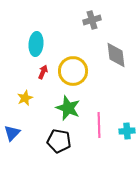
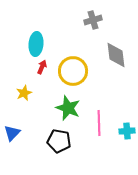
gray cross: moved 1 px right
red arrow: moved 1 px left, 5 px up
yellow star: moved 1 px left, 5 px up
pink line: moved 2 px up
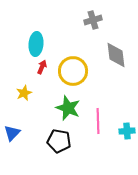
pink line: moved 1 px left, 2 px up
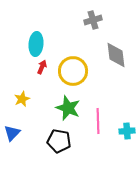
yellow star: moved 2 px left, 6 px down
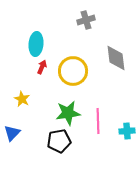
gray cross: moved 7 px left
gray diamond: moved 3 px down
yellow star: rotated 21 degrees counterclockwise
green star: moved 5 px down; rotated 30 degrees counterclockwise
black pentagon: rotated 20 degrees counterclockwise
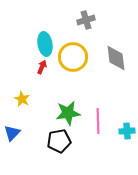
cyan ellipse: moved 9 px right; rotated 15 degrees counterclockwise
yellow circle: moved 14 px up
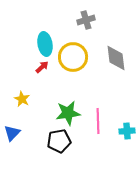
red arrow: rotated 24 degrees clockwise
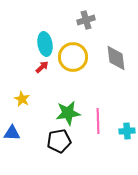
blue triangle: rotated 48 degrees clockwise
